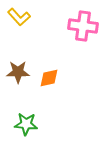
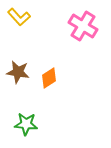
pink cross: rotated 24 degrees clockwise
brown star: rotated 10 degrees clockwise
orange diamond: rotated 20 degrees counterclockwise
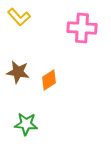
pink cross: moved 1 px left, 2 px down; rotated 28 degrees counterclockwise
orange diamond: moved 2 px down
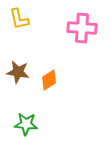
yellow L-shape: moved 2 px down; rotated 30 degrees clockwise
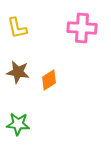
yellow L-shape: moved 2 px left, 9 px down
green star: moved 8 px left
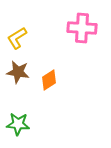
yellow L-shape: moved 10 px down; rotated 70 degrees clockwise
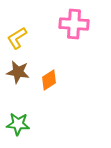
pink cross: moved 8 px left, 4 px up
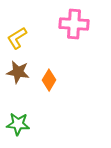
orange diamond: rotated 25 degrees counterclockwise
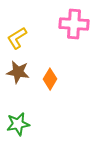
orange diamond: moved 1 px right, 1 px up
green star: rotated 15 degrees counterclockwise
